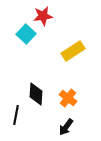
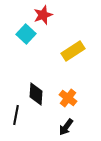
red star: moved 1 px up; rotated 12 degrees counterclockwise
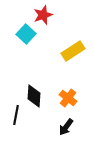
black diamond: moved 2 px left, 2 px down
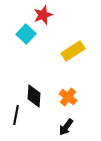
orange cross: moved 1 px up
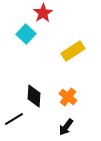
red star: moved 2 px up; rotated 12 degrees counterclockwise
black line: moved 2 px left, 4 px down; rotated 48 degrees clockwise
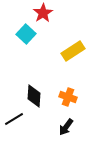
orange cross: rotated 18 degrees counterclockwise
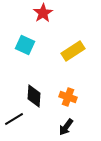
cyan square: moved 1 px left, 11 px down; rotated 18 degrees counterclockwise
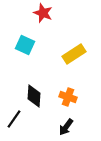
red star: rotated 18 degrees counterclockwise
yellow rectangle: moved 1 px right, 3 px down
black line: rotated 24 degrees counterclockwise
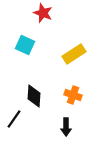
orange cross: moved 5 px right, 2 px up
black arrow: rotated 36 degrees counterclockwise
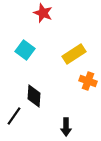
cyan square: moved 5 px down; rotated 12 degrees clockwise
orange cross: moved 15 px right, 14 px up
black line: moved 3 px up
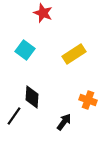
orange cross: moved 19 px down
black diamond: moved 2 px left, 1 px down
black arrow: moved 2 px left, 5 px up; rotated 144 degrees counterclockwise
